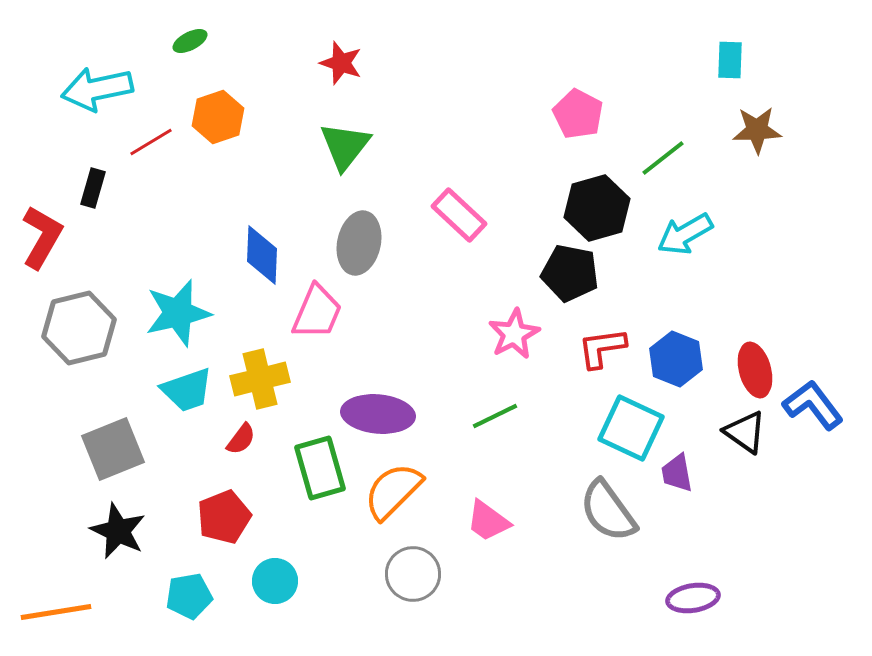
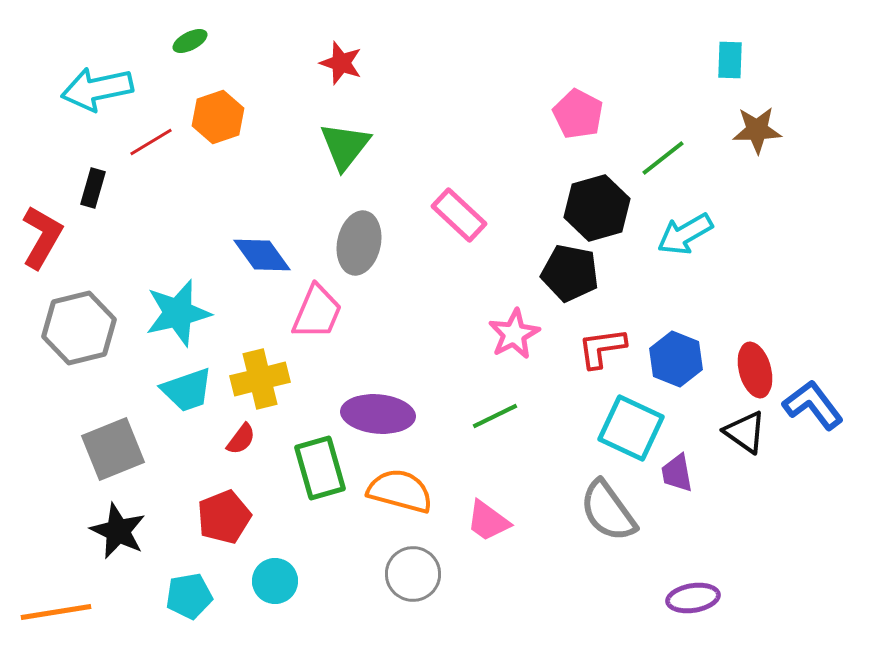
blue diamond at (262, 255): rotated 38 degrees counterclockwise
orange semicircle at (393, 491): moved 7 px right; rotated 60 degrees clockwise
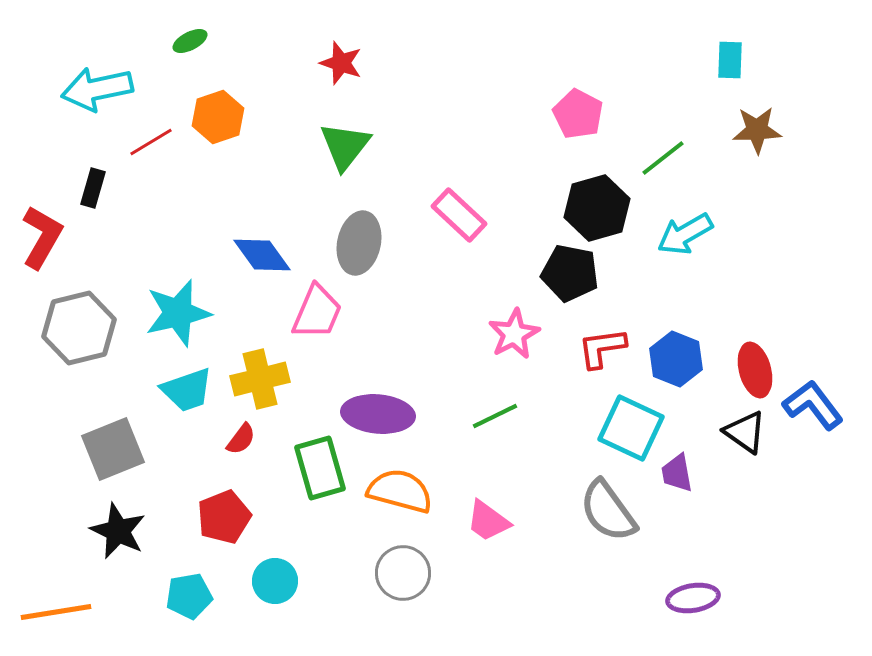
gray circle at (413, 574): moved 10 px left, 1 px up
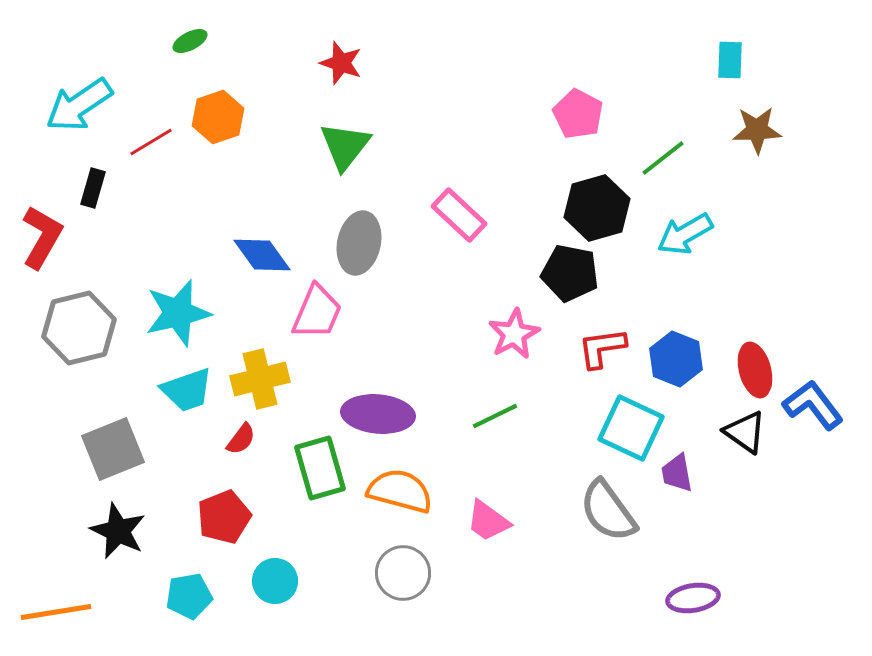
cyan arrow at (97, 89): moved 18 px left, 16 px down; rotated 22 degrees counterclockwise
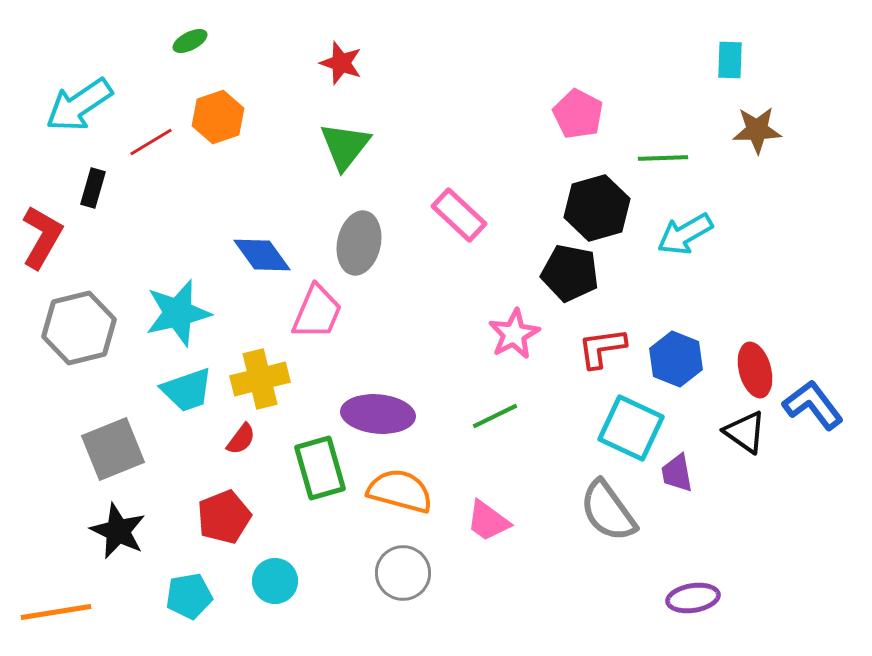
green line at (663, 158): rotated 36 degrees clockwise
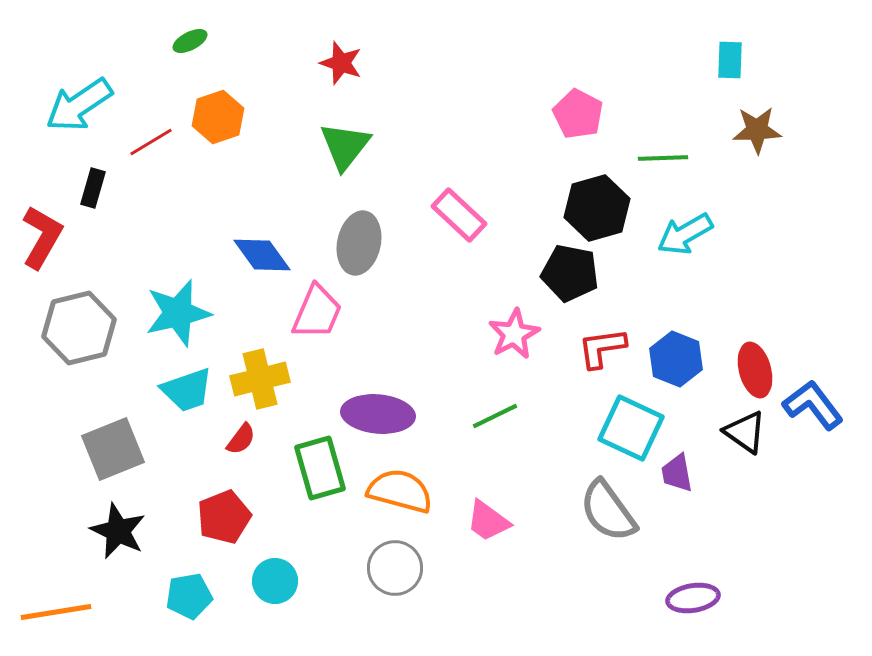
gray circle at (403, 573): moved 8 px left, 5 px up
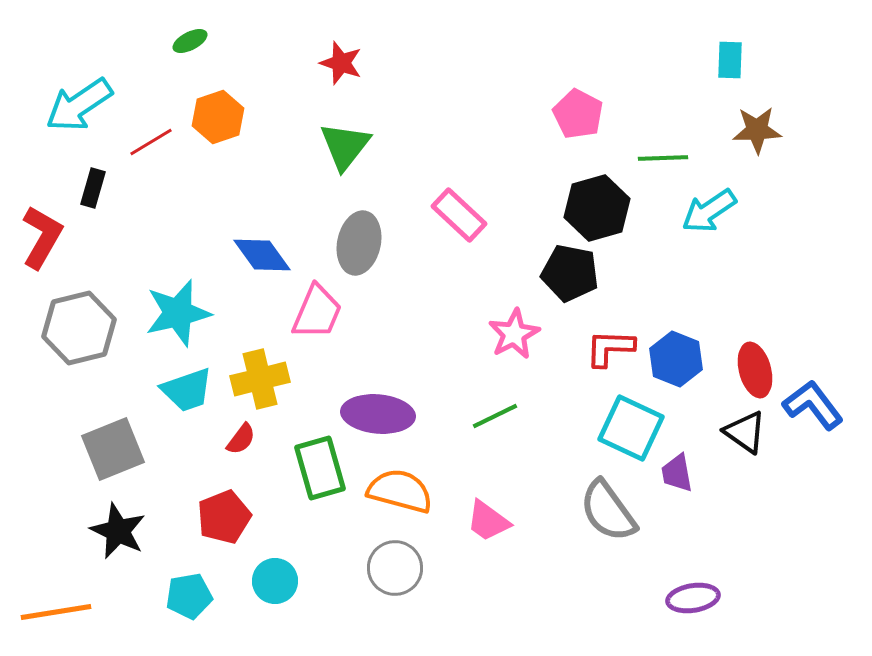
cyan arrow at (685, 234): moved 24 px right, 23 px up; rotated 4 degrees counterclockwise
red L-shape at (602, 348): moved 8 px right; rotated 10 degrees clockwise
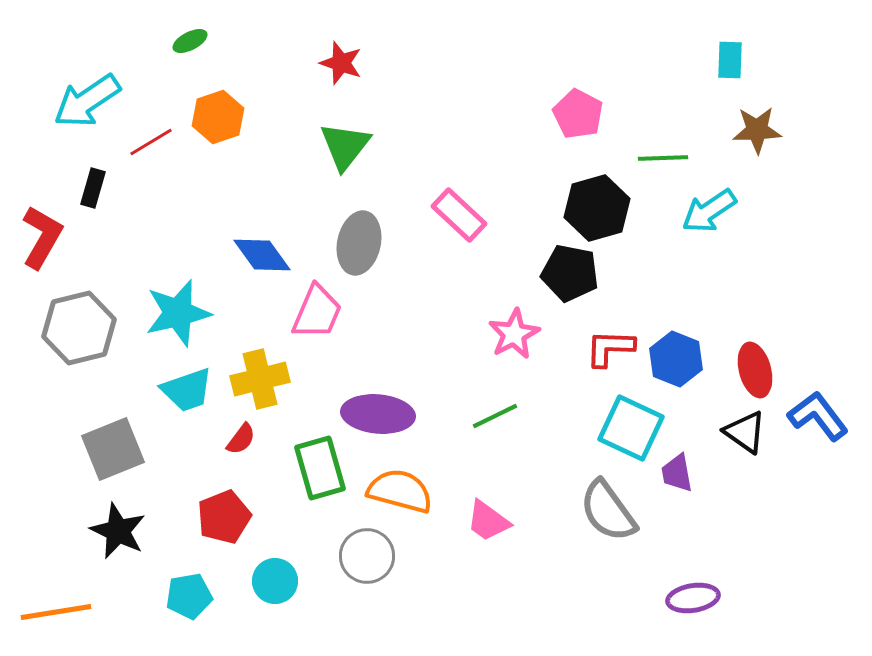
cyan arrow at (79, 105): moved 8 px right, 4 px up
blue L-shape at (813, 405): moved 5 px right, 11 px down
gray circle at (395, 568): moved 28 px left, 12 px up
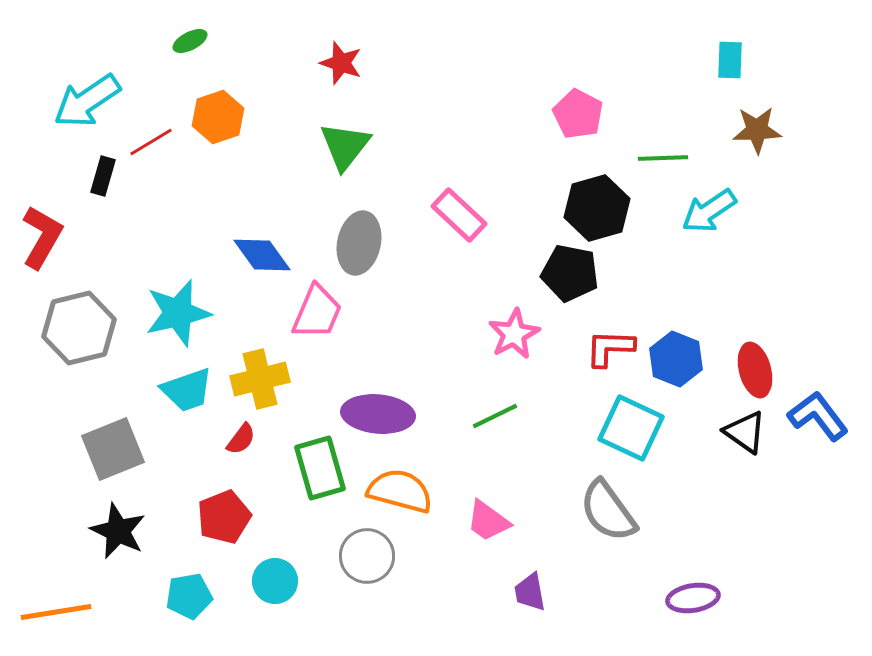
black rectangle at (93, 188): moved 10 px right, 12 px up
purple trapezoid at (677, 473): moved 147 px left, 119 px down
